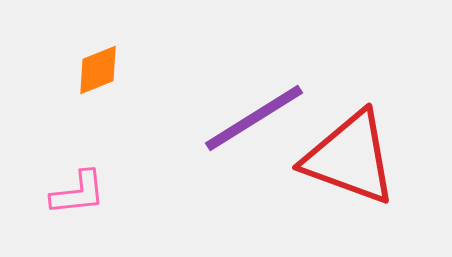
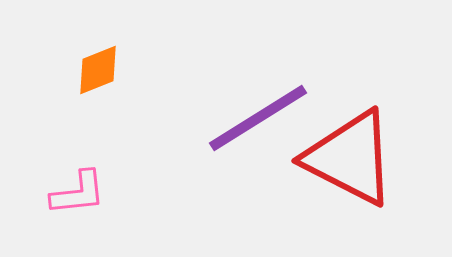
purple line: moved 4 px right
red triangle: rotated 7 degrees clockwise
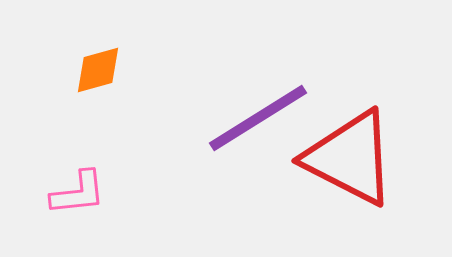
orange diamond: rotated 6 degrees clockwise
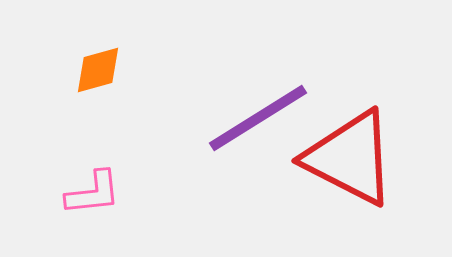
pink L-shape: moved 15 px right
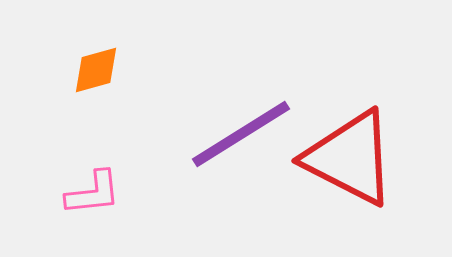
orange diamond: moved 2 px left
purple line: moved 17 px left, 16 px down
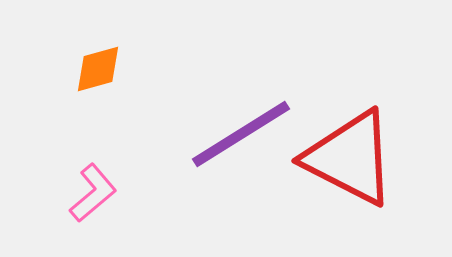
orange diamond: moved 2 px right, 1 px up
pink L-shape: rotated 34 degrees counterclockwise
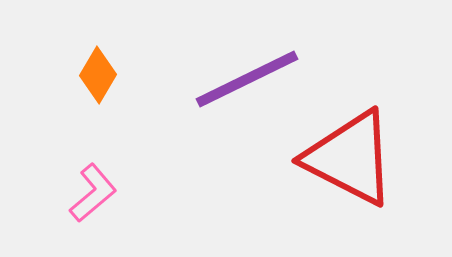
orange diamond: moved 6 px down; rotated 44 degrees counterclockwise
purple line: moved 6 px right, 55 px up; rotated 6 degrees clockwise
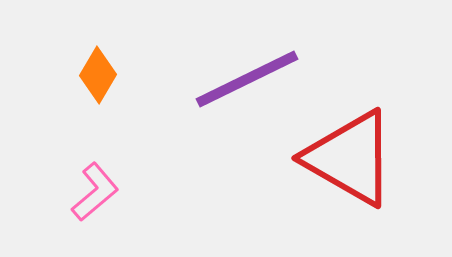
red triangle: rotated 3 degrees clockwise
pink L-shape: moved 2 px right, 1 px up
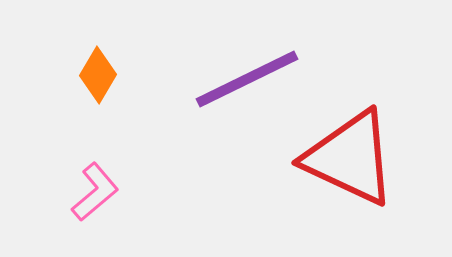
red triangle: rotated 5 degrees counterclockwise
